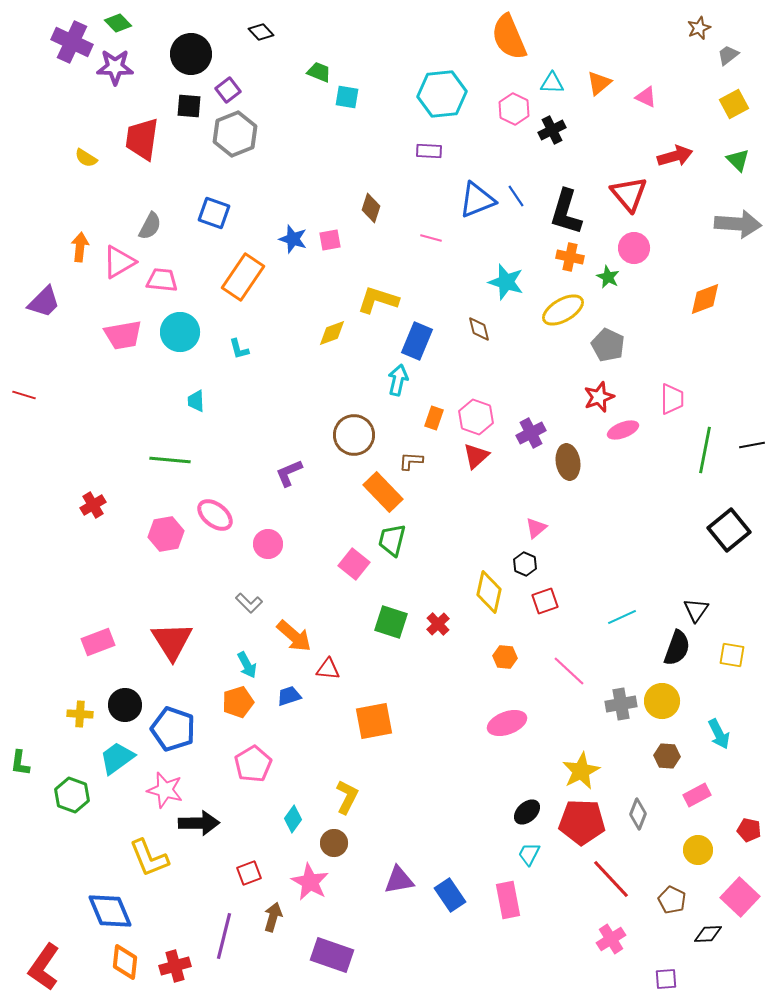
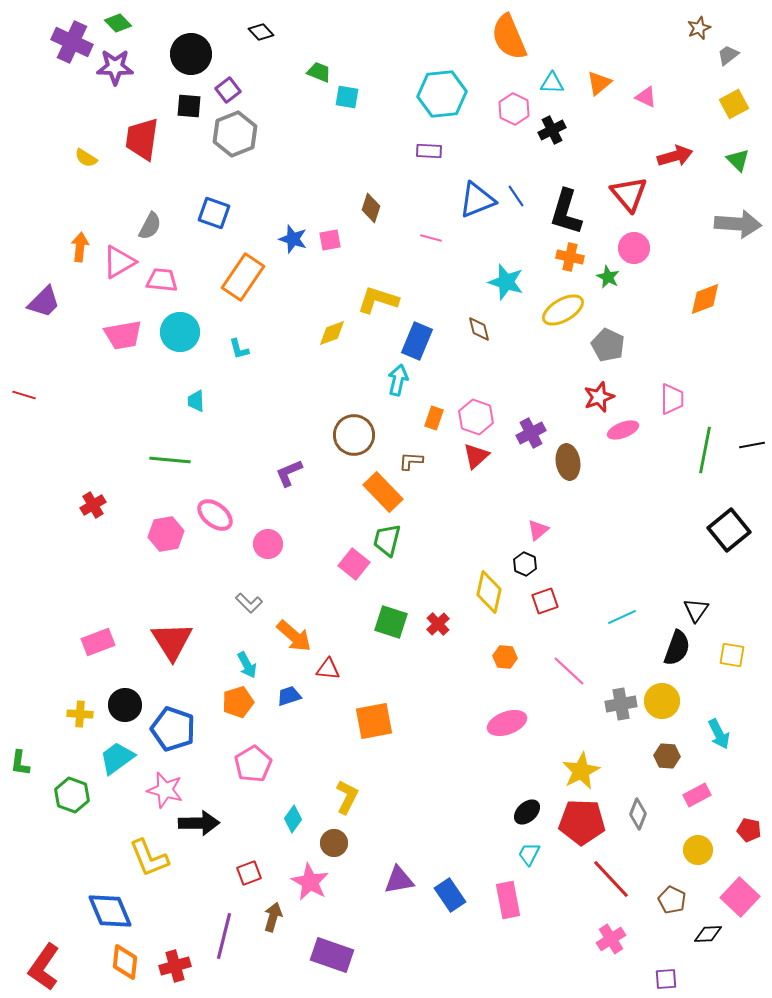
pink triangle at (536, 528): moved 2 px right, 2 px down
green trapezoid at (392, 540): moved 5 px left
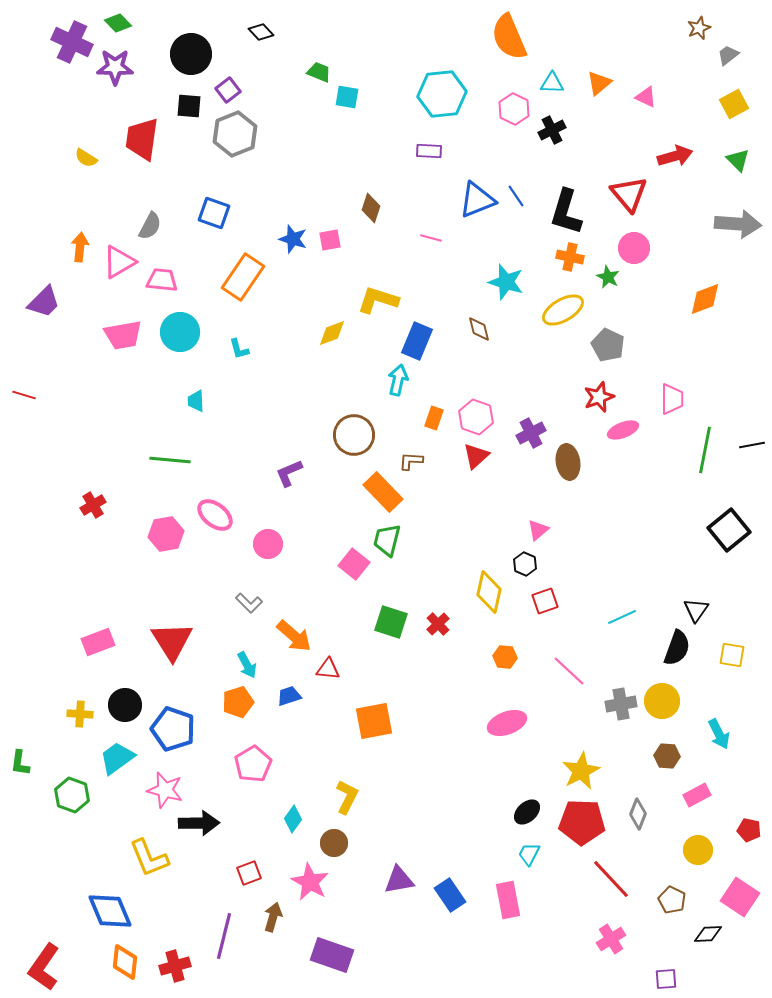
pink square at (740, 897): rotated 9 degrees counterclockwise
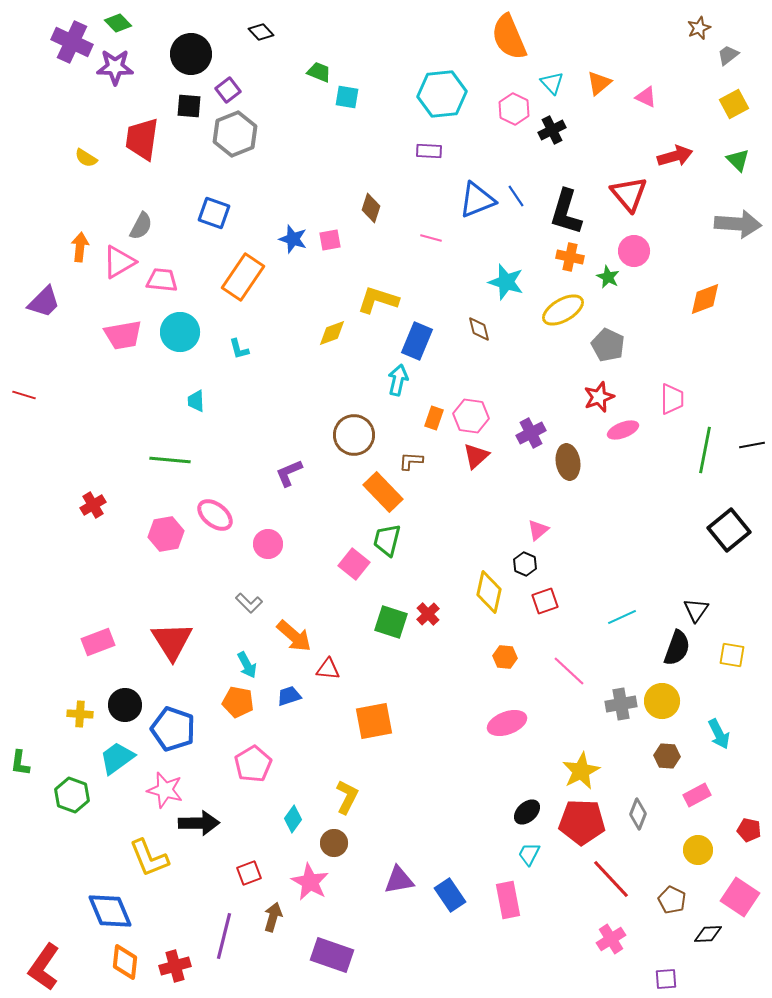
cyan triangle at (552, 83): rotated 45 degrees clockwise
gray semicircle at (150, 226): moved 9 px left
pink circle at (634, 248): moved 3 px down
pink hexagon at (476, 417): moved 5 px left, 1 px up; rotated 12 degrees counterclockwise
red cross at (438, 624): moved 10 px left, 10 px up
orange pentagon at (238, 702): rotated 28 degrees clockwise
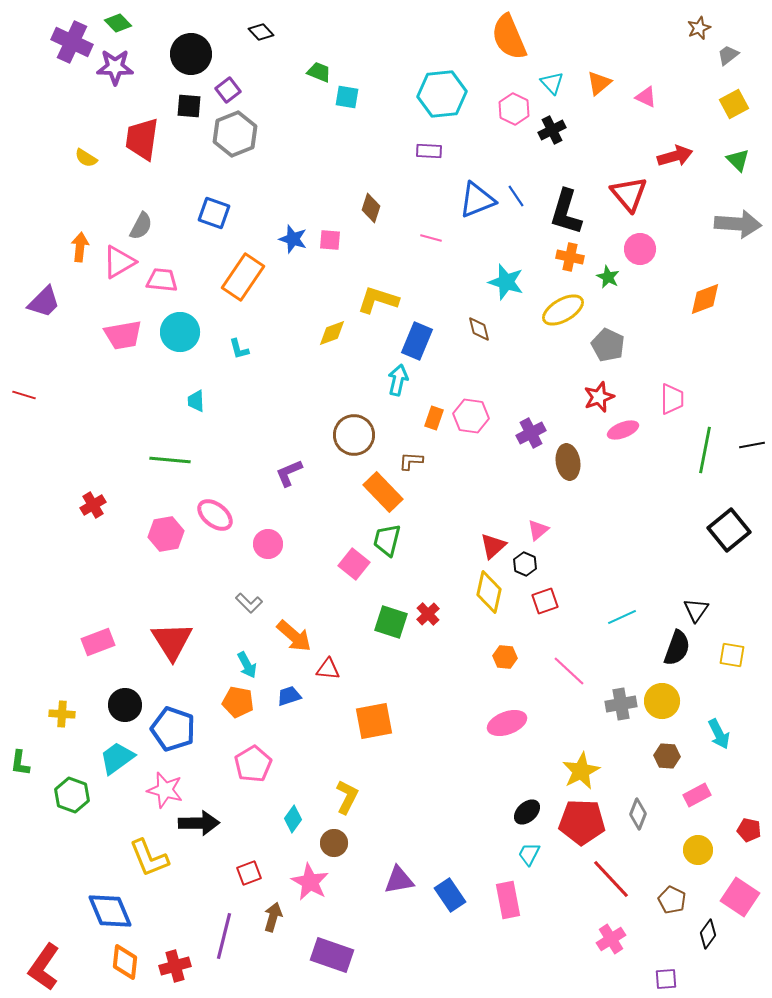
pink square at (330, 240): rotated 15 degrees clockwise
pink circle at (634, 251): moved 6 px right, 2 px up
red triangle at (476, 456): moved 17 px right, 90 px down
yellow cross at (80, 714): moved 18 px left
black diamond at (708, 934): rotated 52 degrees counterclockwise
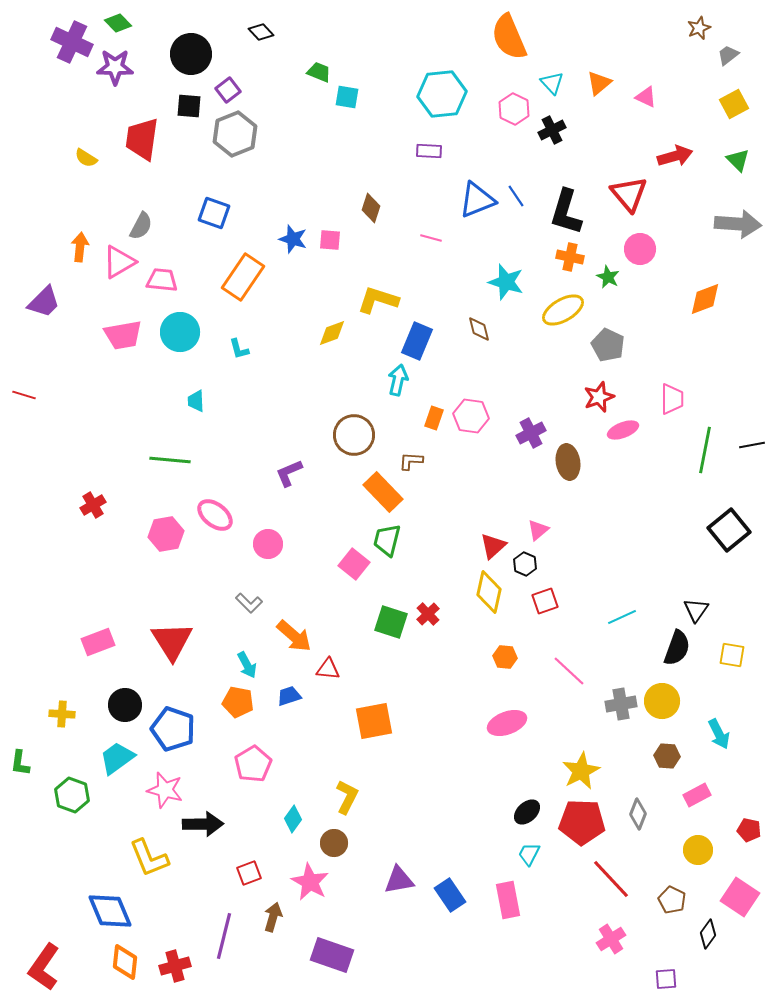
black arrow at (199, 823): moved 4 px right, 1 px down
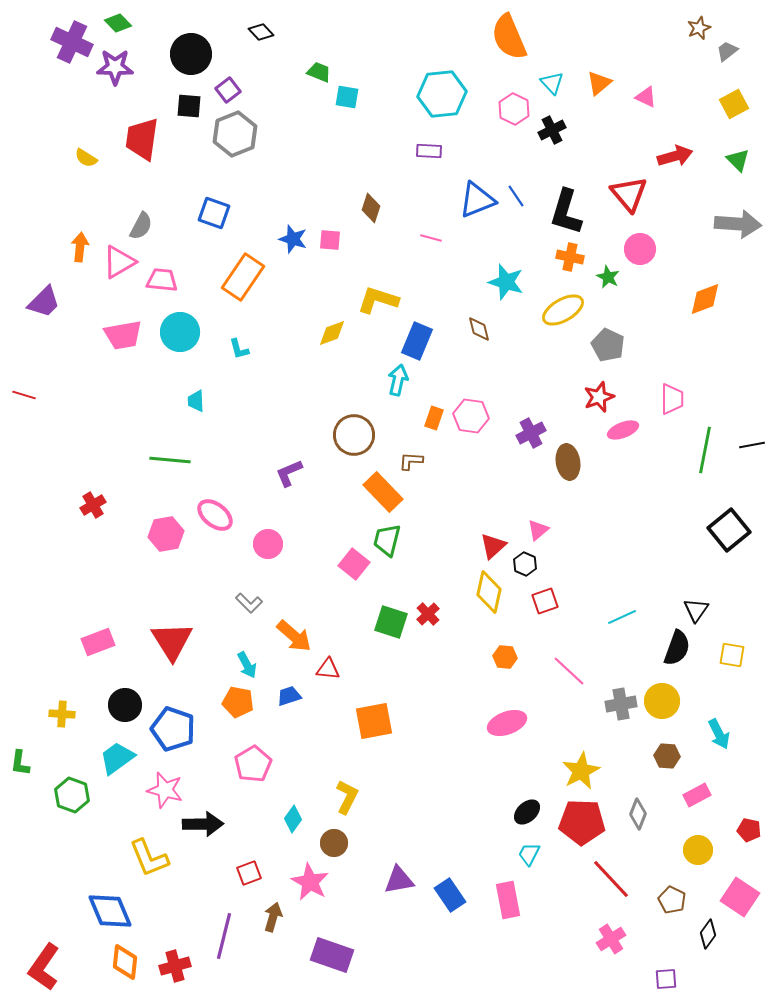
gray trapezoid at (728, 55): moved 1 px left, 4 px up
